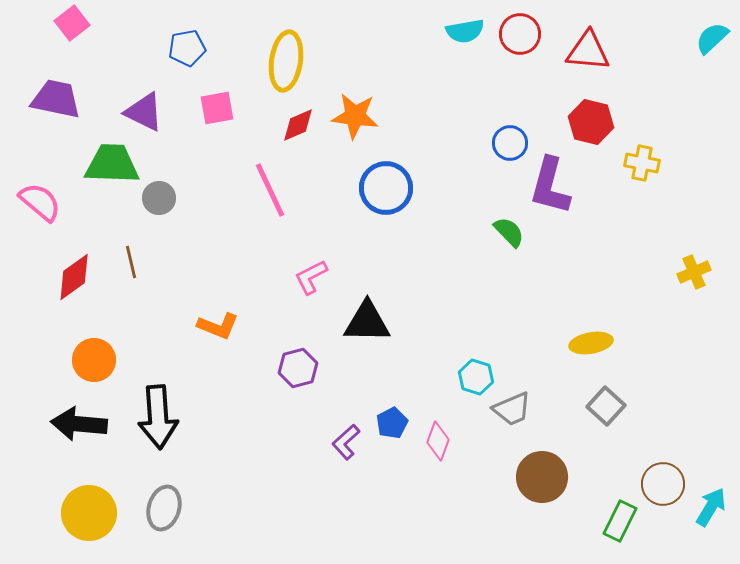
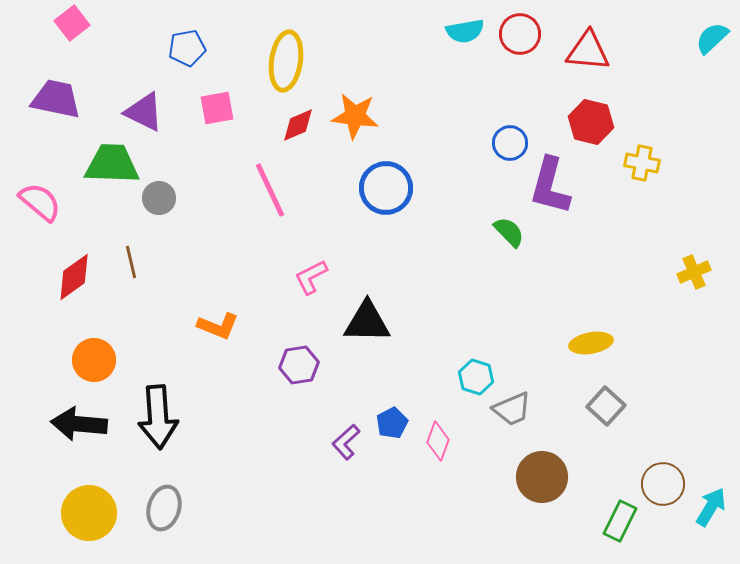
purple hexagon at (298, 368): moved 1 px right, 3 px up; rotated 6 degrees clockwise
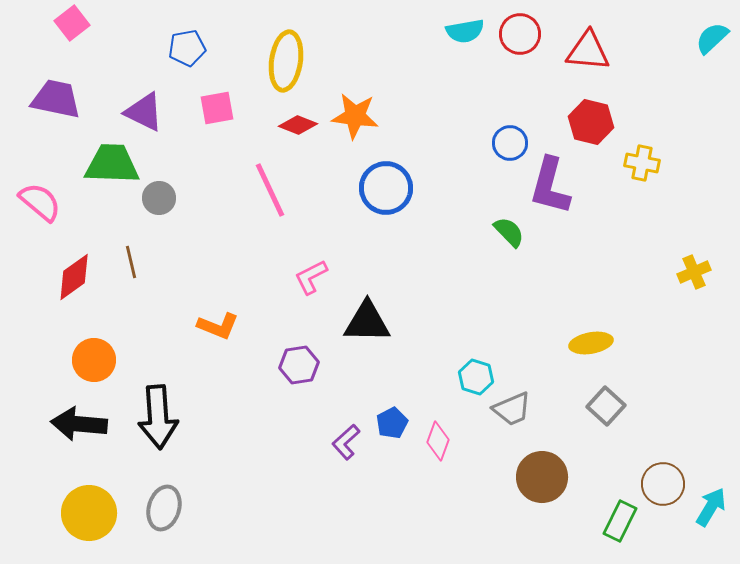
red diamond at (298, 125): rotated 45 degrees clockwise
